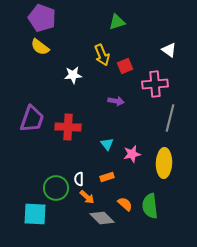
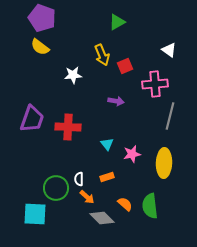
green triangle: rotated 12 degrees counterclockwise
gray line: moved 2 px up
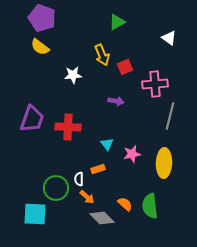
white triangle: moved 12 px up
red square: moved 1 px down
orange rectangle: moved 9 px left, 8 px up
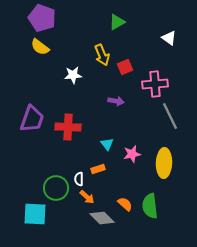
gray line: rotated 40 degrees counterclockwise
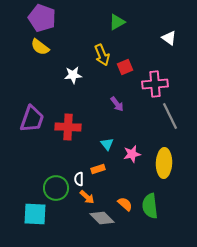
purple arrow: moved 1 px right, 3 px down; rotated 42 degrees clockwise
